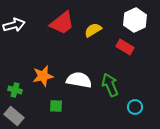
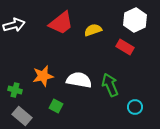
red trapezoid: moved 1 px left
yellow semicircle: rotated 12 degrees clockwise
green square: rotated 24 degrees clockwise
gray rectangle: moved 8 px right
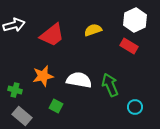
red trapezoid: moved 9 px left, 12 px down
red rectangle: moved 4 px right, 1 px up
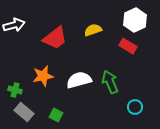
red trapezoid: moved 3 px right, 3 px down
red rectangle: moved 1 px left
white semicircle: rotated 25 degrees counterclockwise
green arrow: moved 3 px up
green square: moved 9 px down
gray rectangle: moved 2 px right, 4 px up
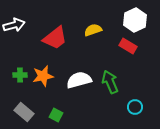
green cross: moved 5 px right, 15 px up; rotated 16 degrees counterclockwise
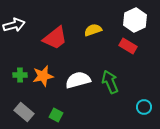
white semicircle: moved 1 px left
cyan circle: moved 9 px right
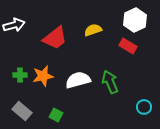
gray rectangle: moved 2 px left, 1 px up
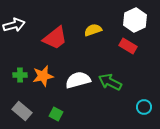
green arrow: rotated 40 degrees counterclockwise
green square: moved 1 px up
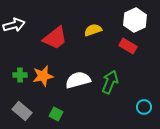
green arrow: rotated 85 degrees clockwise
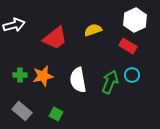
white semicircle: rotated 85 degrees counterclockwise
cyan circle: moved 12 px left, 32 px up
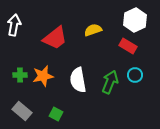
white arrow: rotated 65 degrees counterclockwise
cyan circle: moved 3 px right
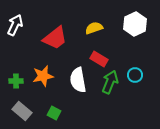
white hexagon: moved 4 px down
white arrow: moved 1 px right; rotated 15 degrees clockwise
yellow semicircle: moved 1 px right, 2 px up
red rectangle: moved 29 px left, 13 px down
green cross: moved 4 px left, 6 px down
green square: moved 2 px left, 1 px up
